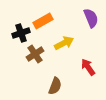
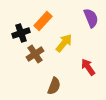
orange rectangle: rotated 18 degrees counterclockwise
yellow arrow: rotated 24 degrees counterclockwise
brown semicircle: moved 1 px left
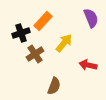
red arrow: moved 2 px up; rotated 42 degrees counterclockwise
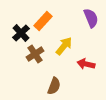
black cross: rotated 24 degrees counterclockwise
yellow arrow: moved 3 px down
red arrow: moved 2 px left, 1 px up
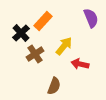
red arrow: moved 6 px left
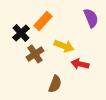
yellow arrow: rotated 72 degrees clockwise
brown semicircle: moved 1 px right, 2 px up
